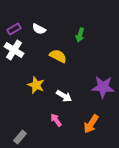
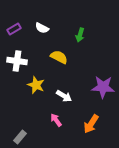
white semicircle: moved 3 px right, 1 px up
white cross: moved 3 px right, 11 px down; rotated 24 degrees counterclockwise
yellow semicircle: moved 1 px right, 1 px down
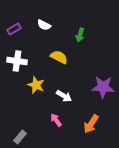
white semicircle: moved 2 px right, 3 px up
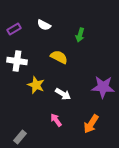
white arrow: moved 1 px left, 2 px up
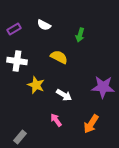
white arrow: moved 1 px right, 1 px down
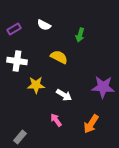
yellow star: rotated 24 degrees counterclockwise
